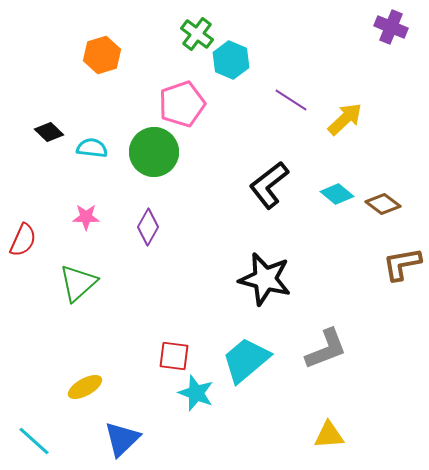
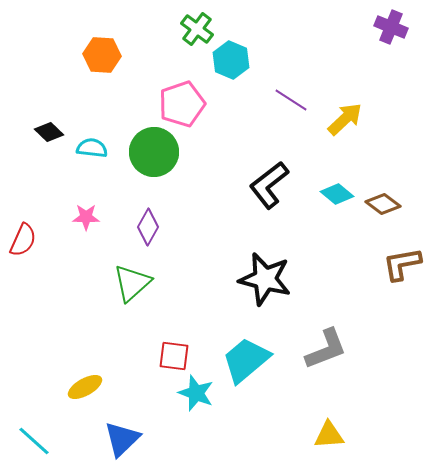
green cross: moved 5 px up
orange hexagon: rotated 21 degrees clockwise
green triangle: moved 54 px right
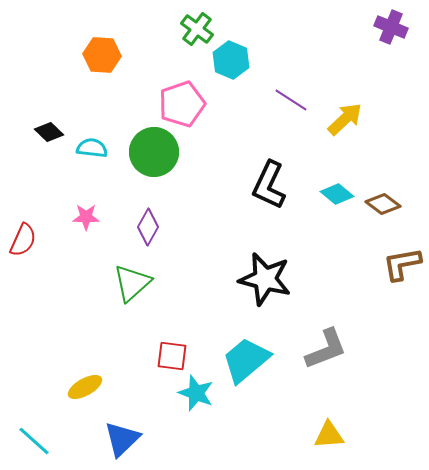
black L-shape: rotated 27 degrees counterclockwise
red square: moved 2 px left
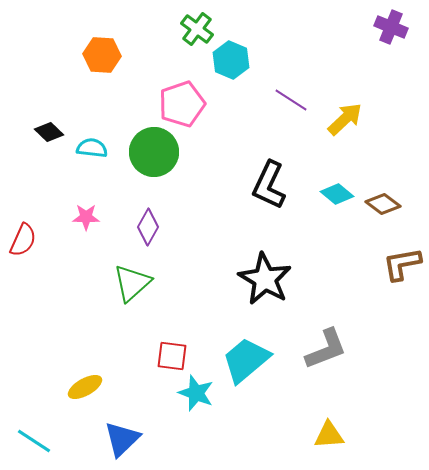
black star: rotated 16 degrees clockwise
cyan line: rotated 9 degrees counterclockwise
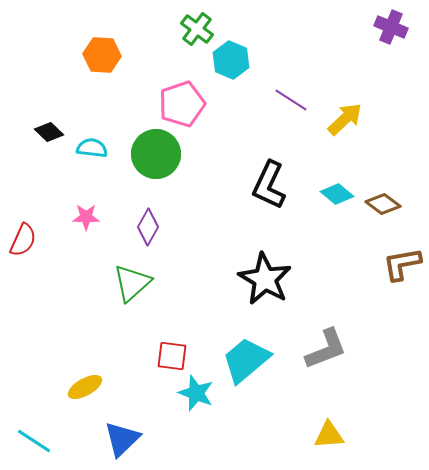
green circle: moved 2 px right, 2 px down
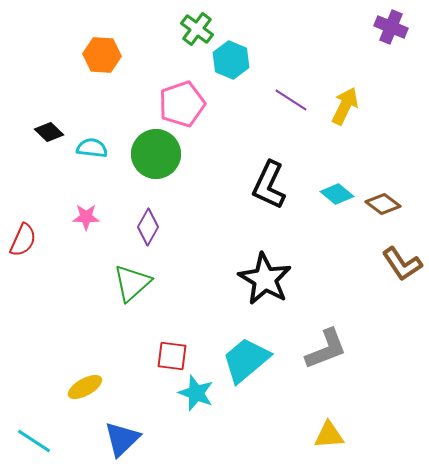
yellow arrow: moved 13 px up; rotated 21 degrees counterclockwise
brown L-shape: rotated 114 degrees counterclockwise
